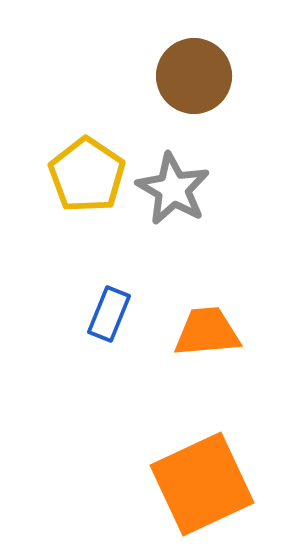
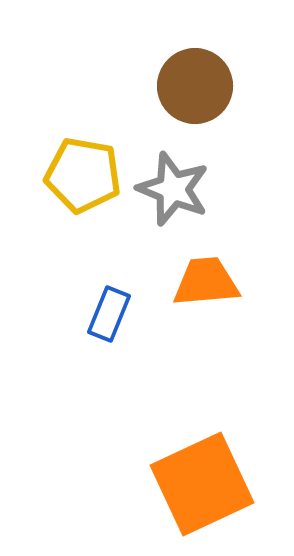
brown circle: moved 1 px right, 10 px down
yellow pentagon: moved 4 px left; rotated 24 degrees counterclockwise
gray star: rotated 8 degrees counterclockwise
orange trapezoid: moved 1 px left, 50 px up
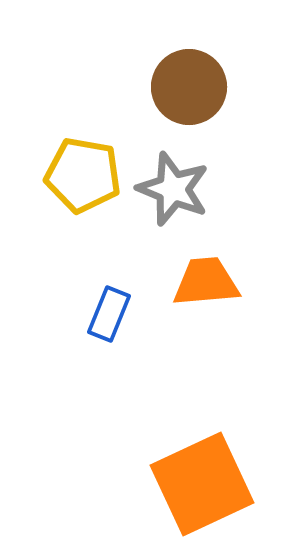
brown circle: moved 6 px left, 1 px down
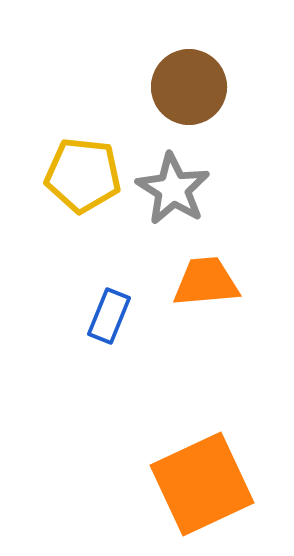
yellow pentagon: rotated 4 degrees counterclockwise
gray star: rotated 10 degrees clockwise
blue rectangle: moved 2 px down
